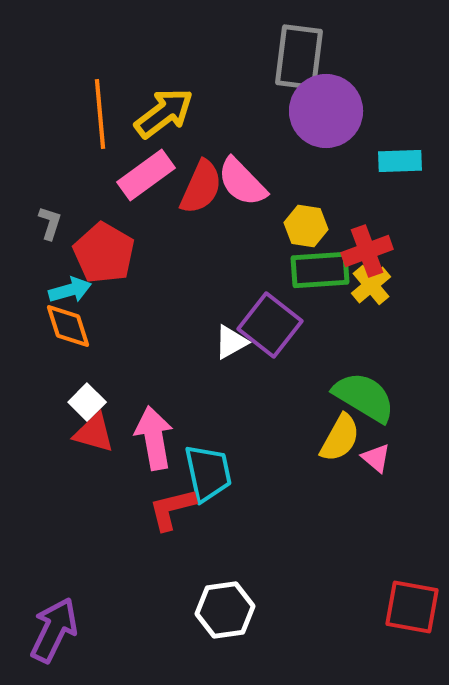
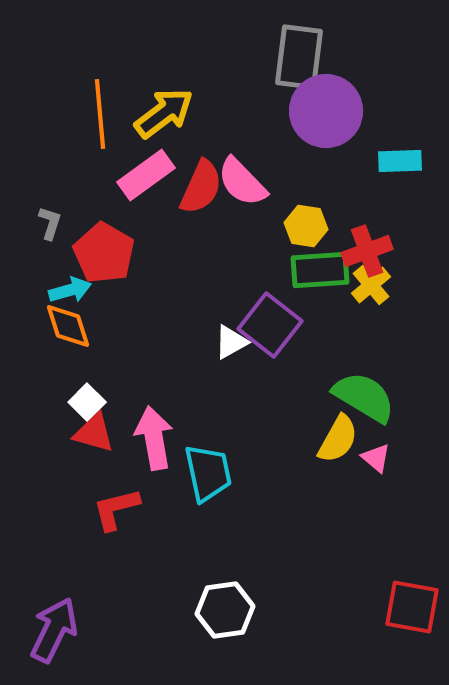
yellow semicircle: moved 2 px left, 1 px down
red L-shape: moved 56 px left
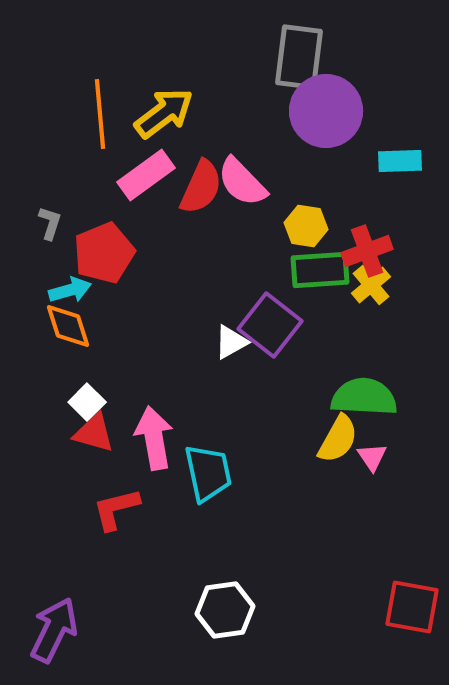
red pentagon: rotated 20 degrees clockwise
green semicircle: rotated 28 degrees counterclockwise
pink triangle: moved 4 px left, 1 px up; rotated 16 degrees clockwise
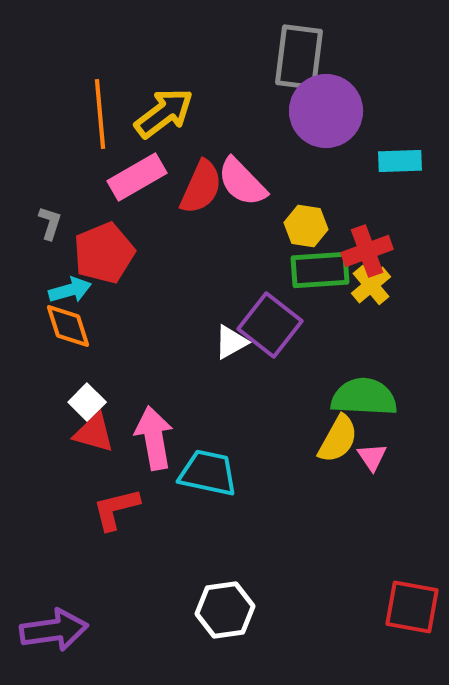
pink rectangle: moved 9 px left, 2 px down; rotated 6 degrees clockwise
cyan trapezoid: rotated 66 degrees counterclockwise
purple arrow: rotated 56 degrees clockwise
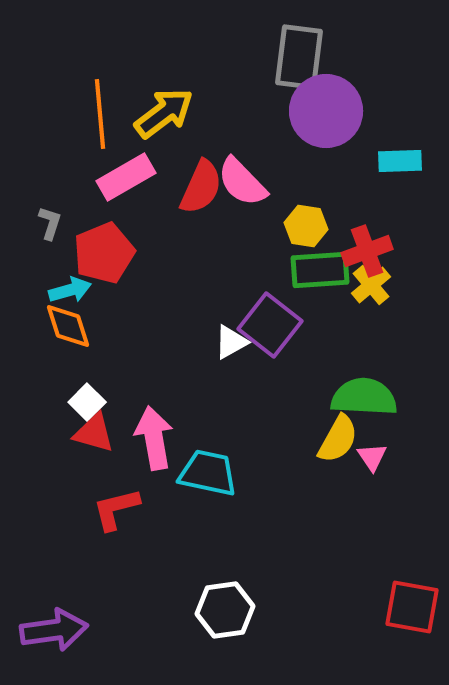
pink rectangle: moved 11 px left
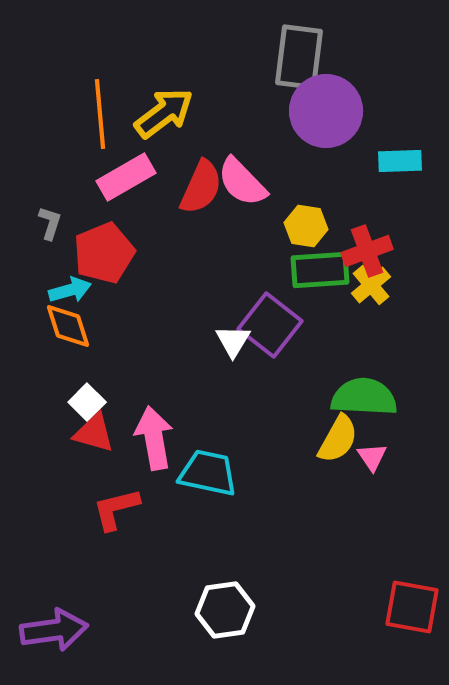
white triangle: moved 2 px right, 1 px up; rotated 30 degrees counterclockwise
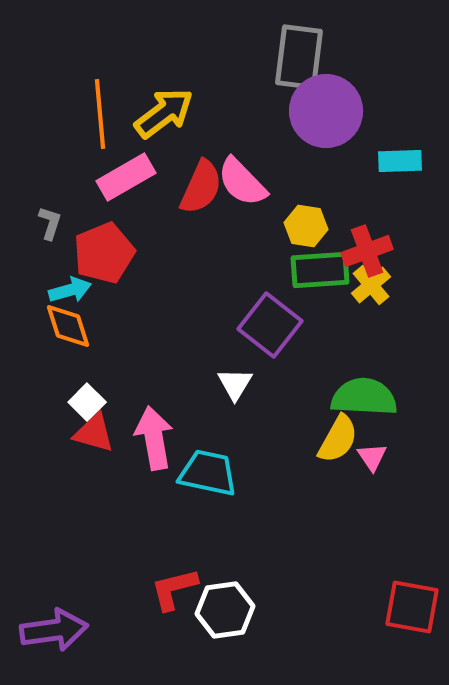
white triangle: moved 2 px right, 43 px down
red L-shape: moved 58 px right, 80 px down
